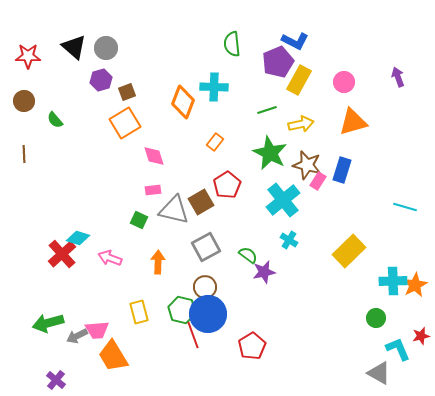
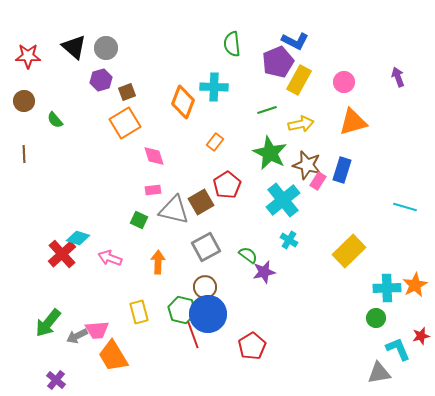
cyan cross at (393, 281): moved 6 px left, 7 px down
green arrow at (48, 323): rotated 36 degrees counterclockwise
gray triangle at (379, 373): rotated 40 degrees counterclockwise
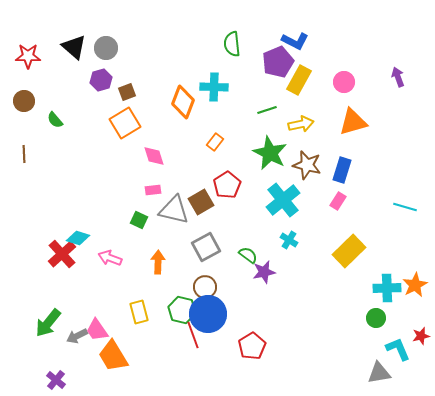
pink rectangle at (318, 181): moved 20 px right, 20 px down
pink trapezoid at (97, 330): rotated 60 degrees clockwise
